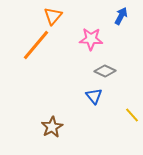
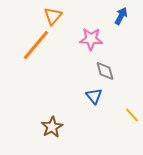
gray diamond: rotated 50 degrees clockwise
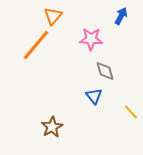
yellow line: moved 1 px left, 3 px up
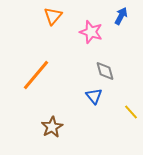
pink star: moved 7 px up; rotated 15 degrees clockwise
orange line: moved 30 px down
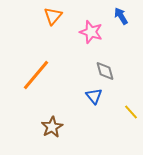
blue arrow: rotated 60 degrees counterclockwise
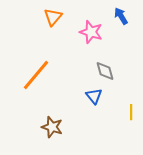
orange triangle: moved 1 px down
yellow line: rotated 42 degrees clockwise
brown star: rotated 25 degrees counterclockwise
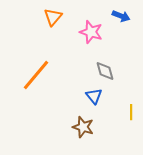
blue arrow: rotated 144 degrees clockwise
brown star: moved 31 px right
